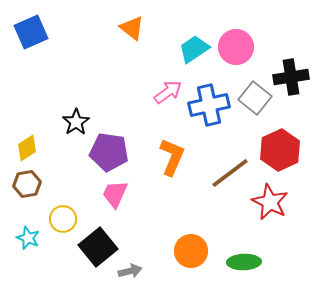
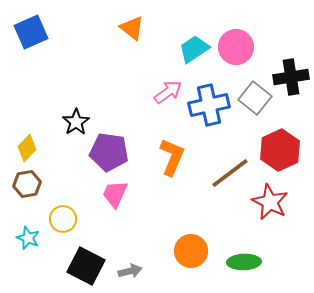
yellow diamond: rotated 12 degrees counterclockwise
black square: moved 12 px left, 19 px down; rotated 24 degrees counterclockwise
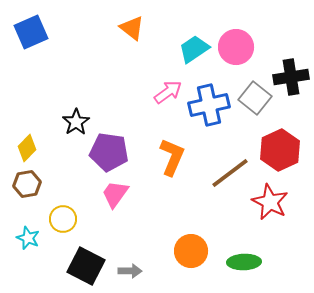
pink trapezoid: rotated 12 degrees clockwise
gray arrow: rotated 15 degrees clockwise
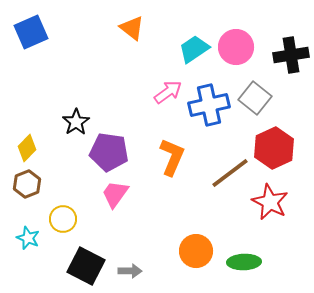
black cross: moved 22 px up
red hexagon: moved 6 px left, 2 px up
brown hexagon: rotated 12 degrees counterclockwise
orange circle: moved 5 px right
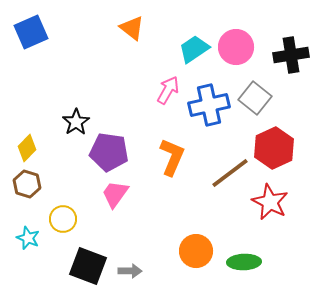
pink arrow: moved 2 px up; rotated 24 degrees counterclockwise
brown hexagon: rotated 20 degrees counterclockwise
black square: moved 2 px right; rotated 6 degrees counterclockwise
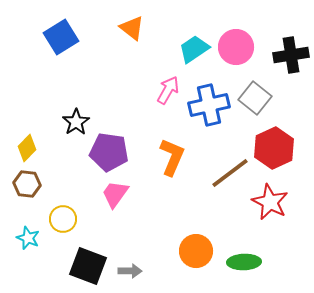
blue square: moved 30 px right, 5 px down; rotated 8 degrees counterclockwise
brown hexagon: rotated 12 degrees counterclockwise
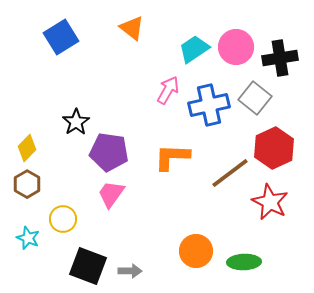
black cross: moved 11 px left, 3 px down
orange L-shape: rotated 111 degrees counterclockwise
brown hexagon: rotated 24 degrees clockwise
pink trapezoid: moved 4 px left
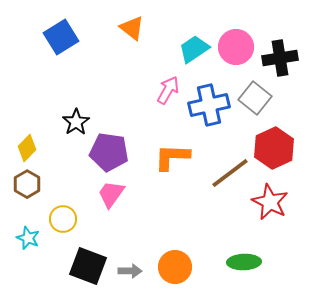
orange circle: moved 21 px left, 16 px down
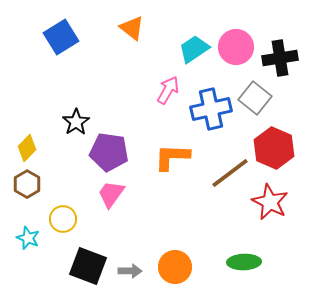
blue cross: moved 2 px right, 4 px down
red hexagon: rotated 12 degrees counterclockwise
